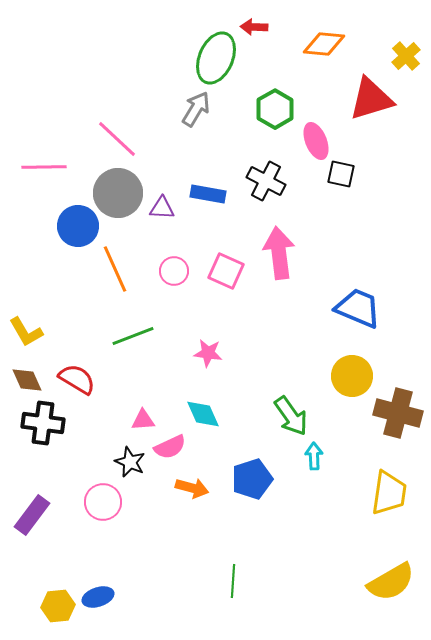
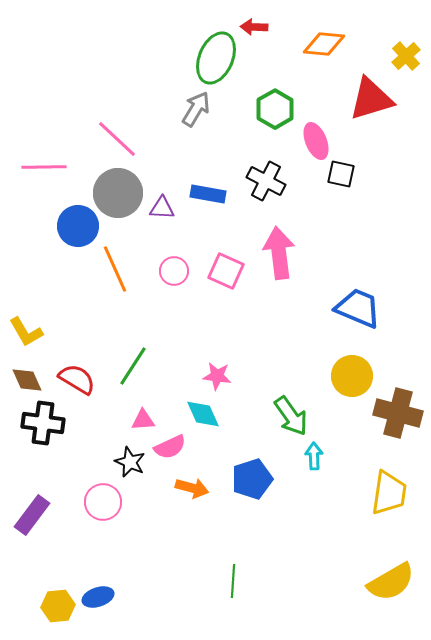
green line at (133, 336): moved 30 px down; rotated 36 degrees counterclockwise
pink star at (208, 353): moved 9 px right, 23 px down
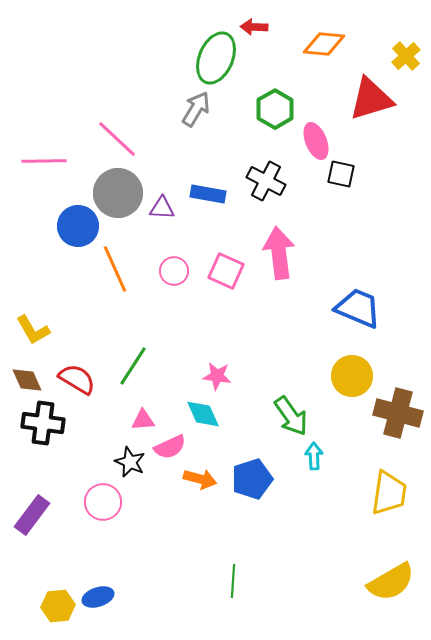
pink line at (44, 167): moved 6 px up
yellow L-shape at (26, 332): moved 7 px right, 2 px up
orange arrow at (192, 488): moved 8 px right, 9 px up
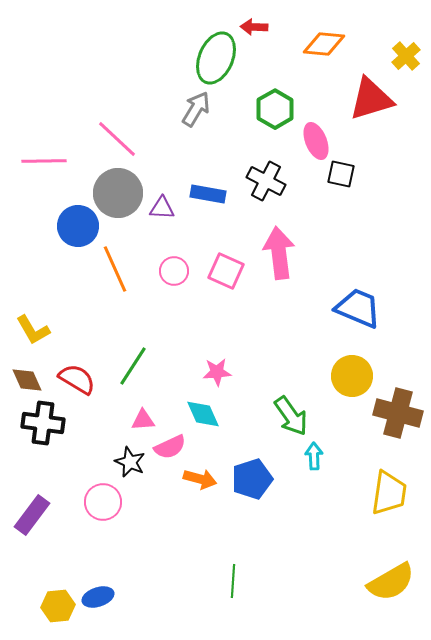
pink star at (217, 376): moved 4 px up; rotated 12 degrees counterclockwise
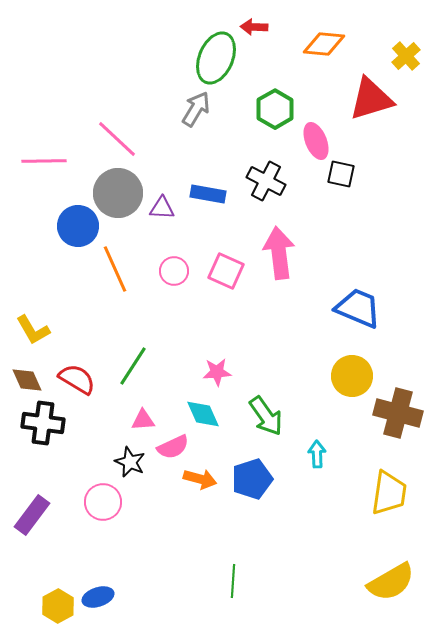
green arrow at (291, 416): moved 25 px left
pink semicircle at (170, 447): moved 3 px right
cyan arrow at (314, 456): moved 3 px right, 2 px up
yellow hexagon at (58, 606): rotated 24 degrees counterclockwise
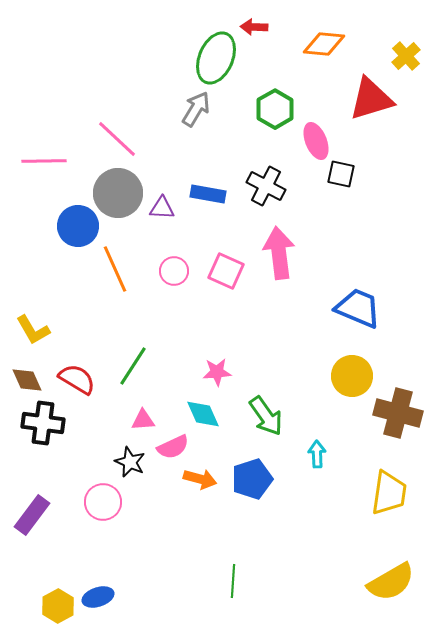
black cross at (266, 181): moved 5 px down
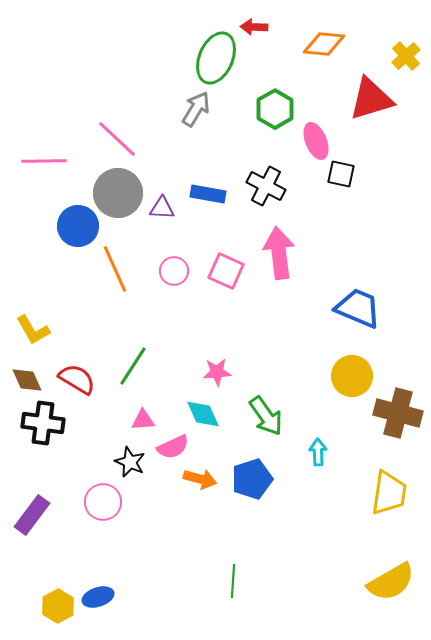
cyan arrow at (317, 454): moved 1 px right, 2 px up
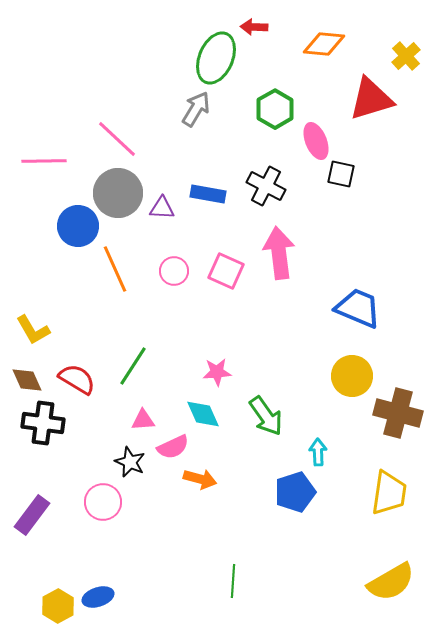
blue pentagon at (252, 479): moved 43 px right, 13 px down
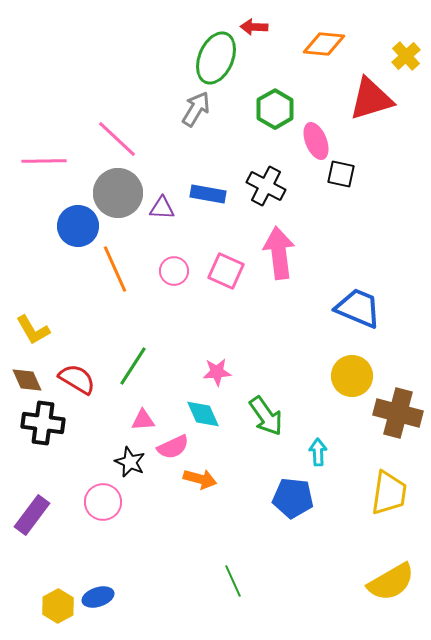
blue pentagon at (295, 492): moved 2 px left, 6 px down; rotated 24 degrees clockwise
green line at (233, 581): rotated 28 degrees counterclockwise
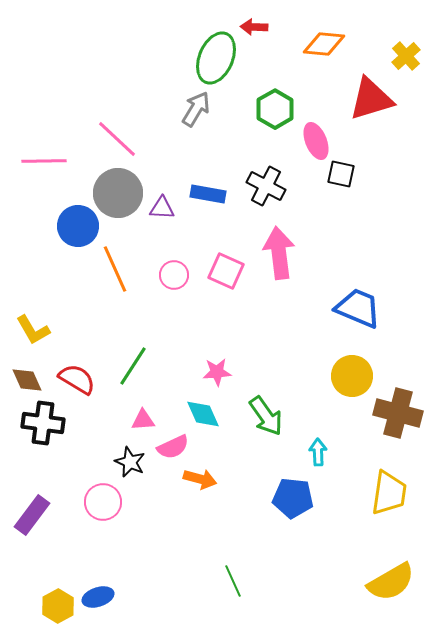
pink circle at (174, 271): moved 4 px down
